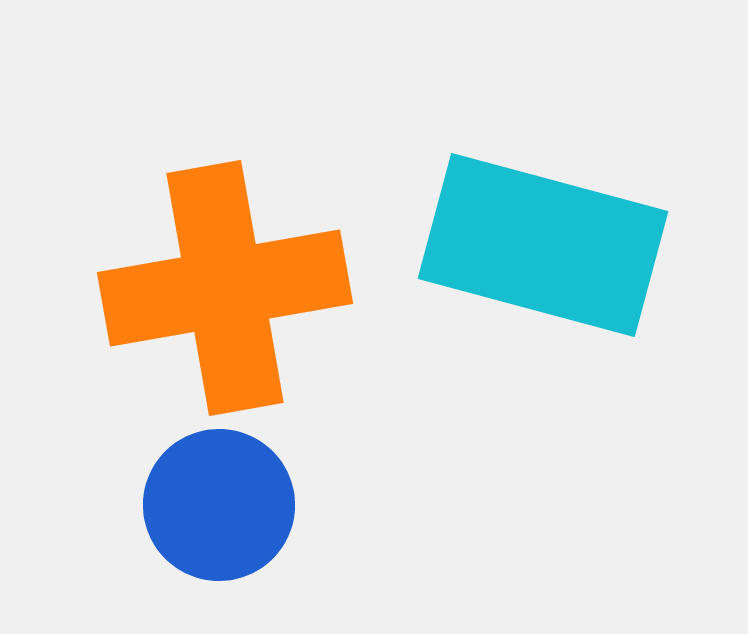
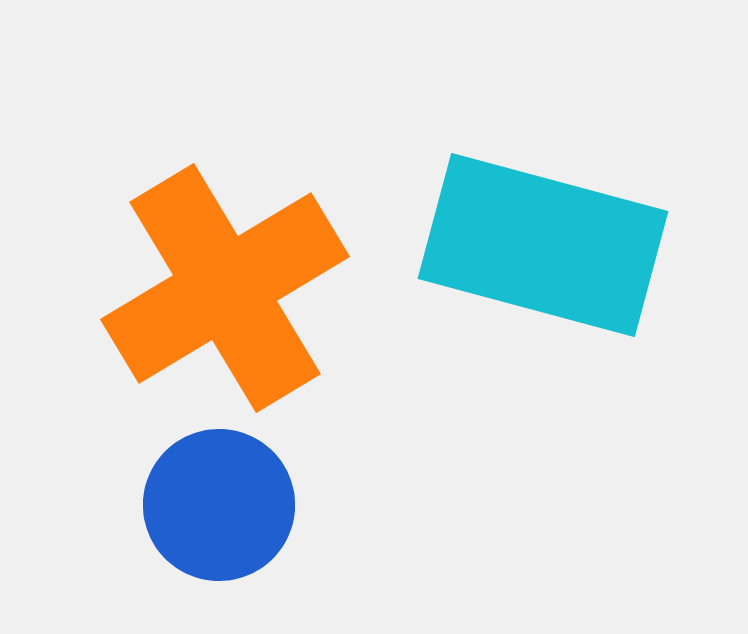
orange cross: rotated 21 degrees counterclockwise
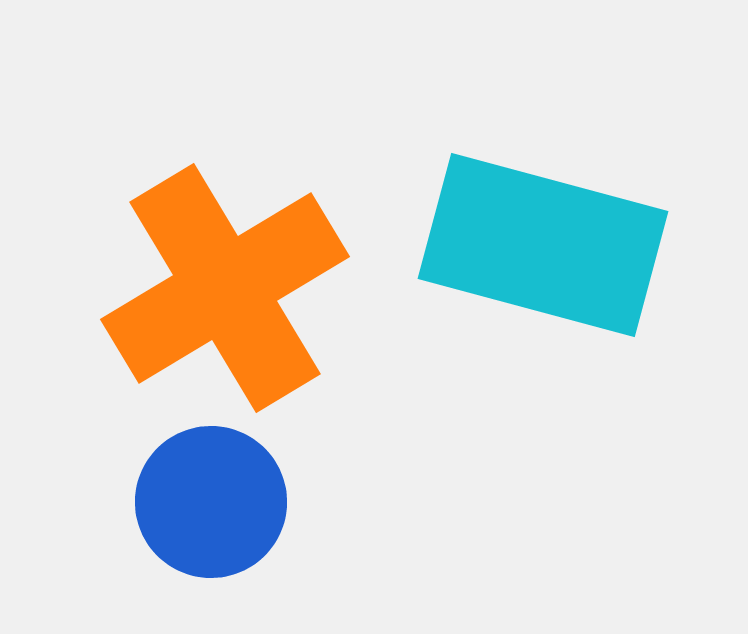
blue circle: moved 8 px left, 3 px up
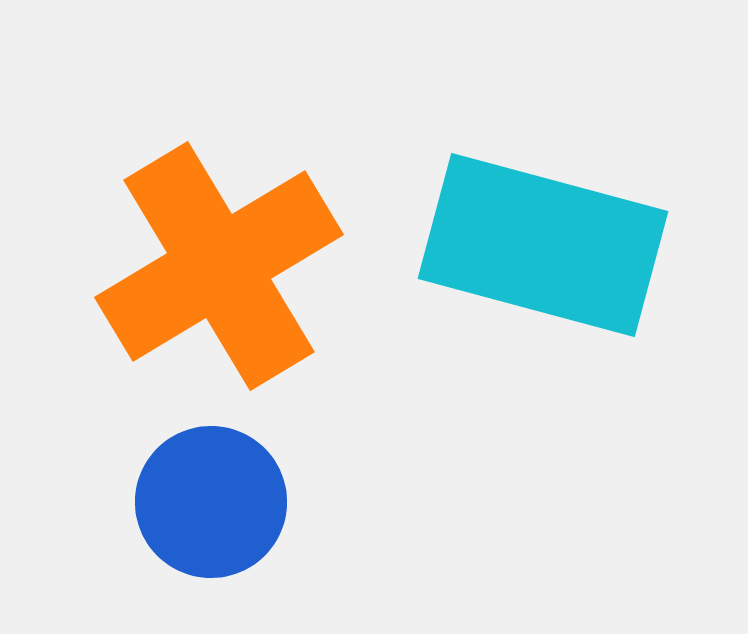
orange cross: moved 6 px left, 22 px up
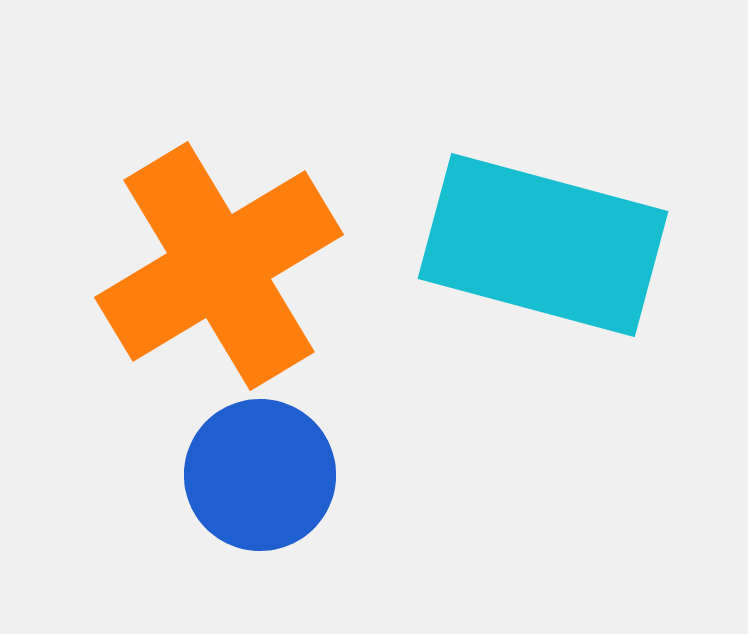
blue circle: moved 49 px right, 27 px up
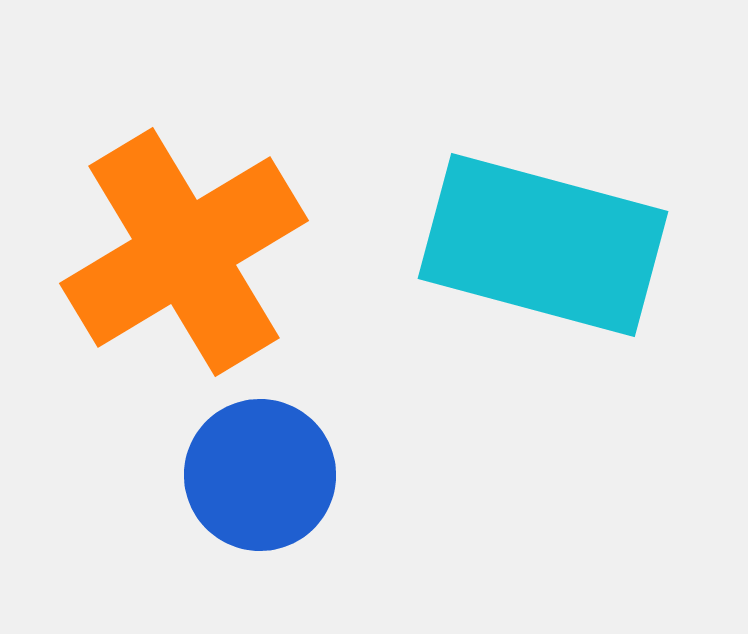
orange cross: moved 35 px left, 14 px up
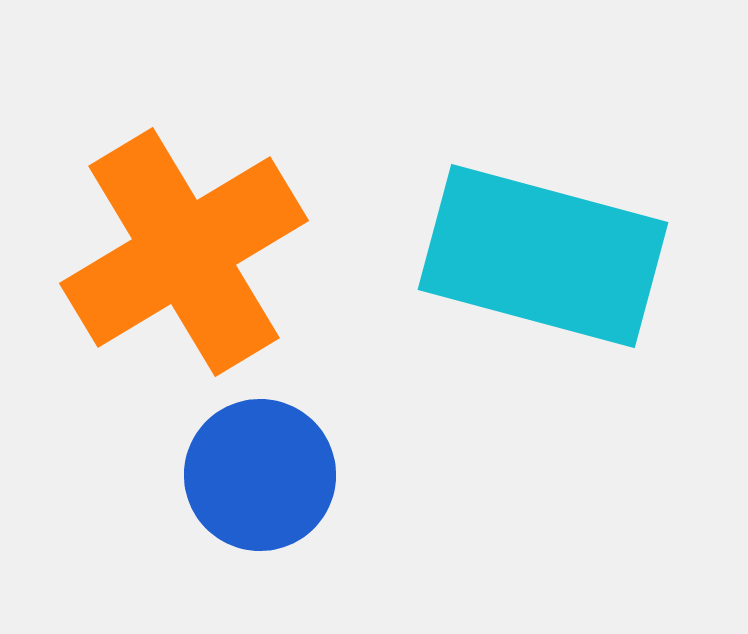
cyan rectangle: moved 11 px down
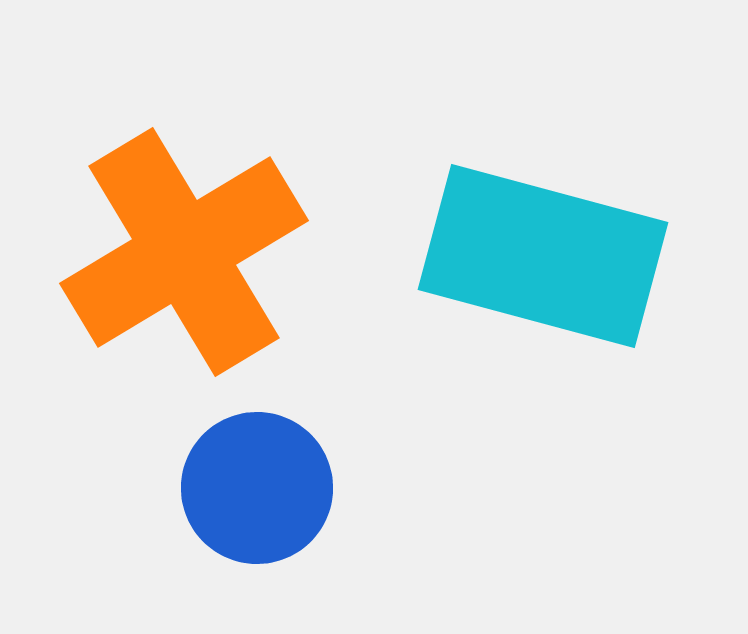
blue circle: moved 3 px left, 13 px down
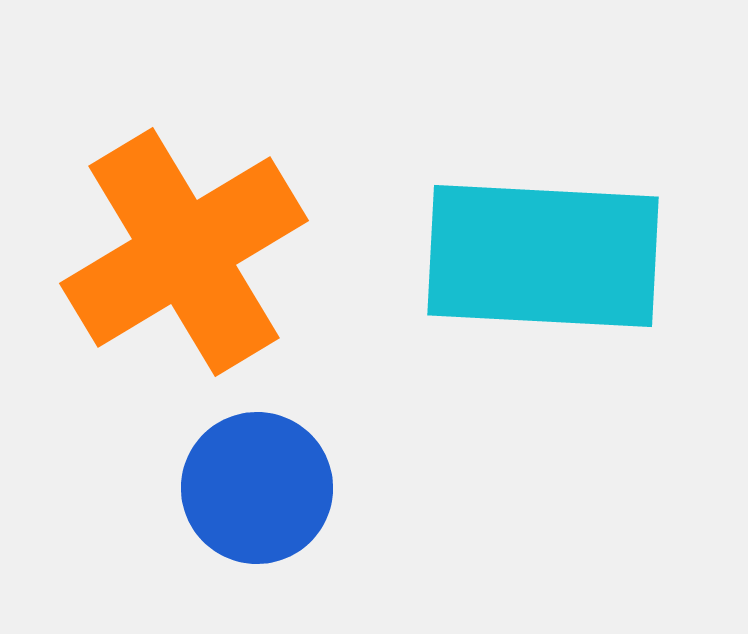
cyan rectangle: rotated 12 degrees counterclockwise
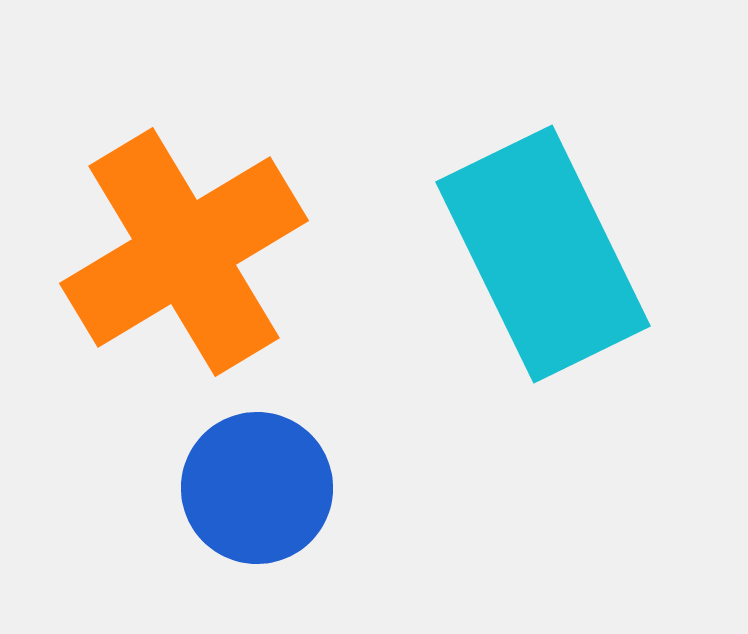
cyan rectangle: moved 2 px up; rotated 61 degrees clockwise
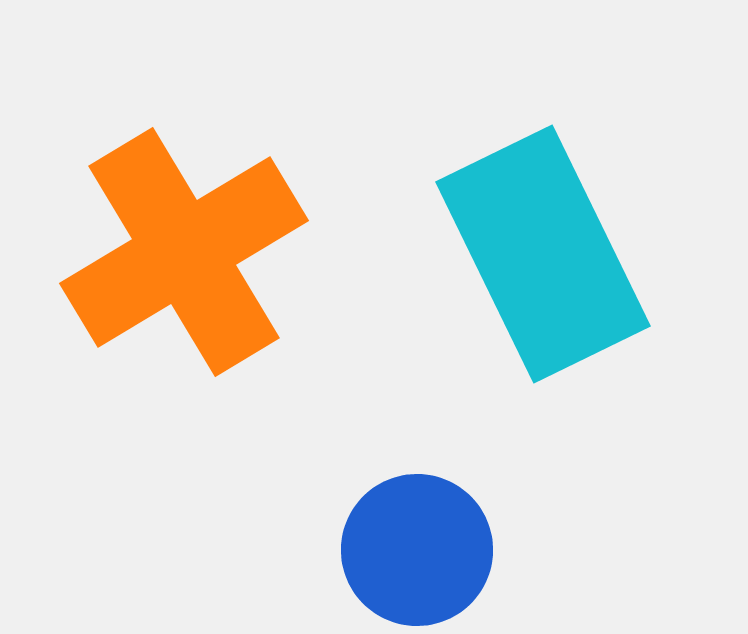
blue circle: moved 160 px right, 62 px down
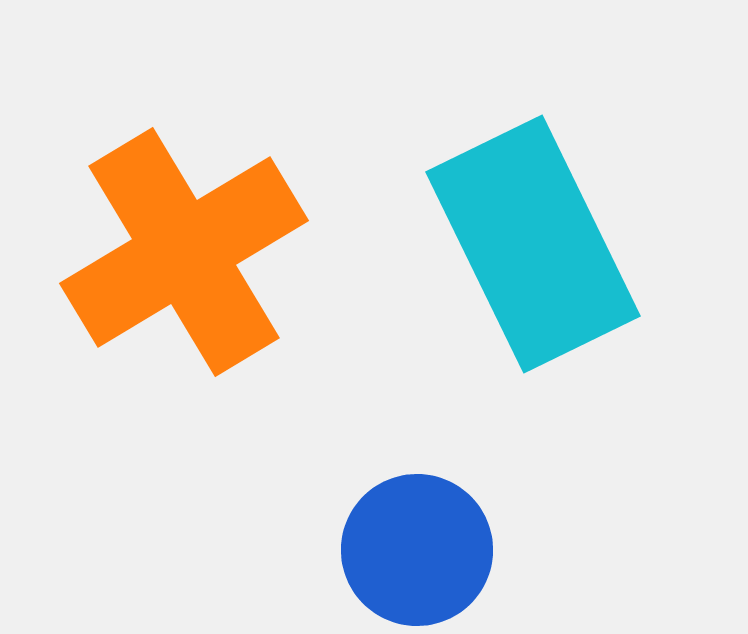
cyan rectangle: moved 10 px left, 10 px up
